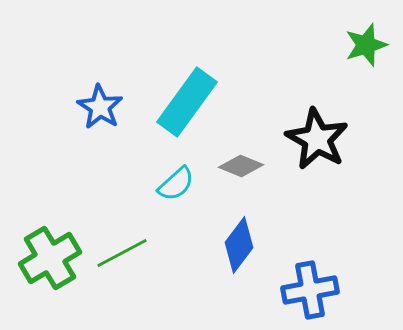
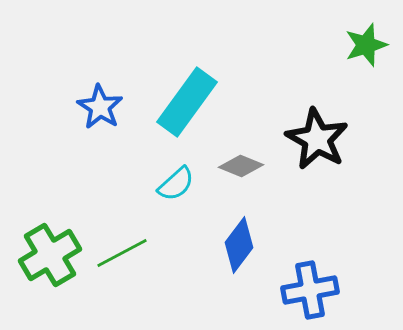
green cross: moved 3 px up
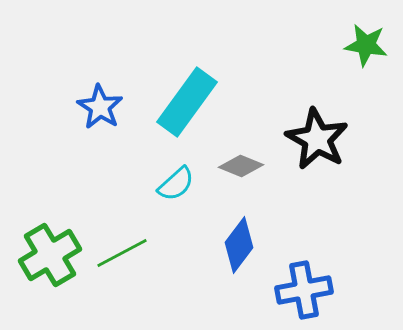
green star: rotated 27 degrees clockwise
blue cross: moved 6 px left
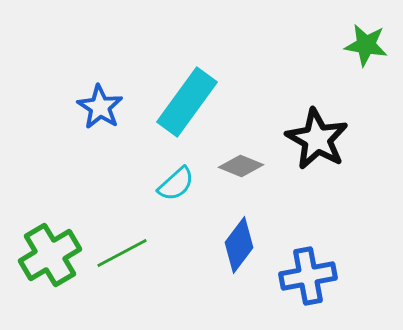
blue cross: moved 4 px right, 14 px up
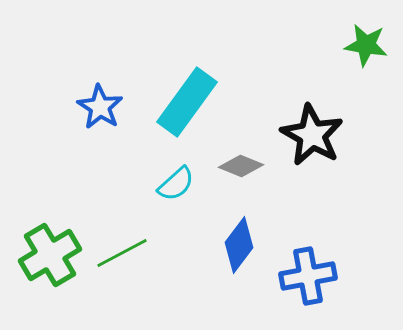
black star: moved 5 px left, 4 px up
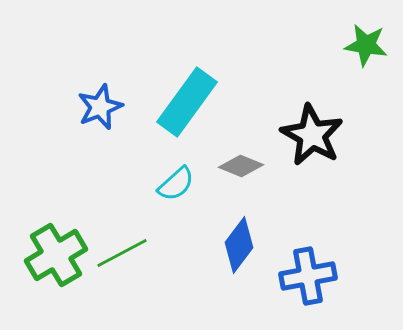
blue star: rotated 18 degrees clockwise
green cross: moved 6 px right
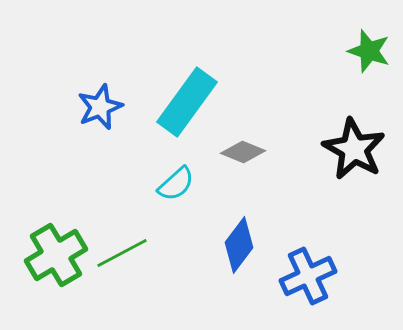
green star: moved 3 px right, 6 px down; rotated 9 degrees clockwise
black star: moved 42 px right, 14 px down
gray diamond: moved 2 px right, 14 px up
blue cross: rotated 14 degrees counterclockwise
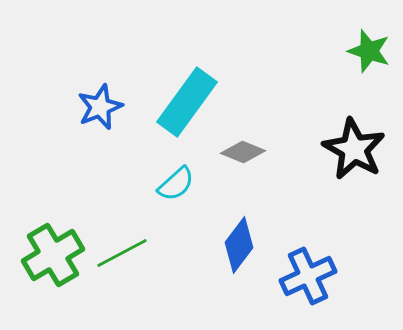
green cross: moved 3 px left
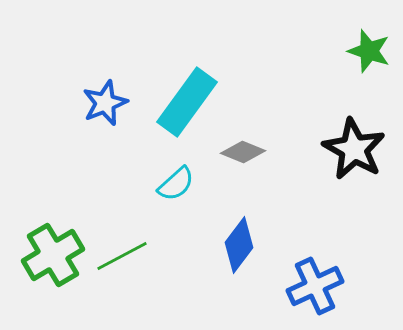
blue star: moved 5 px right, 4 px up
green line: moved 3 px down
blue cross: moved 7 px right, 10 px down
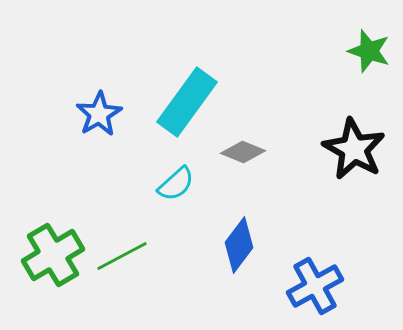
blue star: moved 6 px left, 11 px down; rotated 9 degrees counterclockwise
blue cross: rotated 4 degrees counterclockwise
